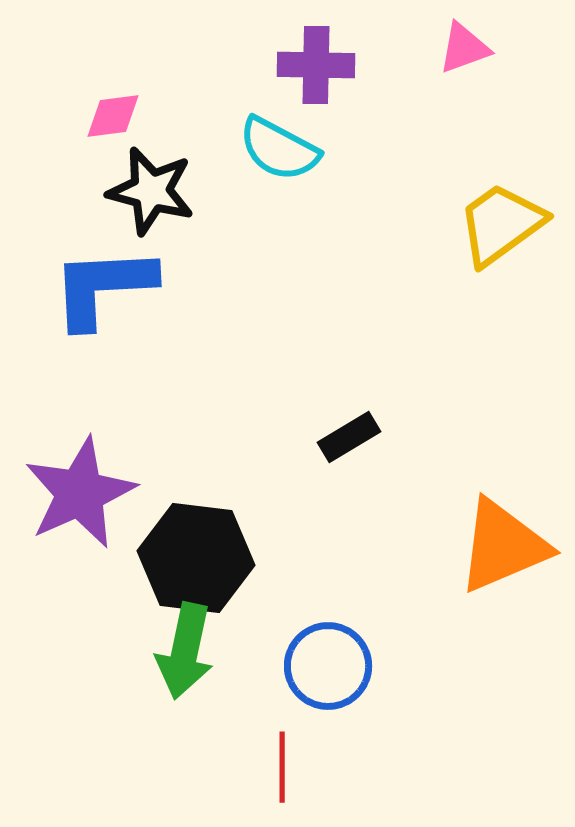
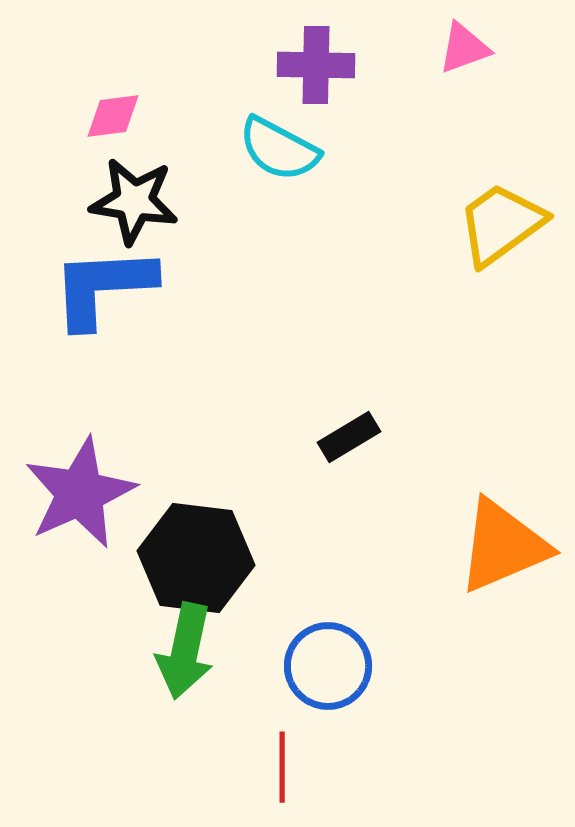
black star: moved 17 px left, 10 px down; rotated 6 degrees counterclockwise
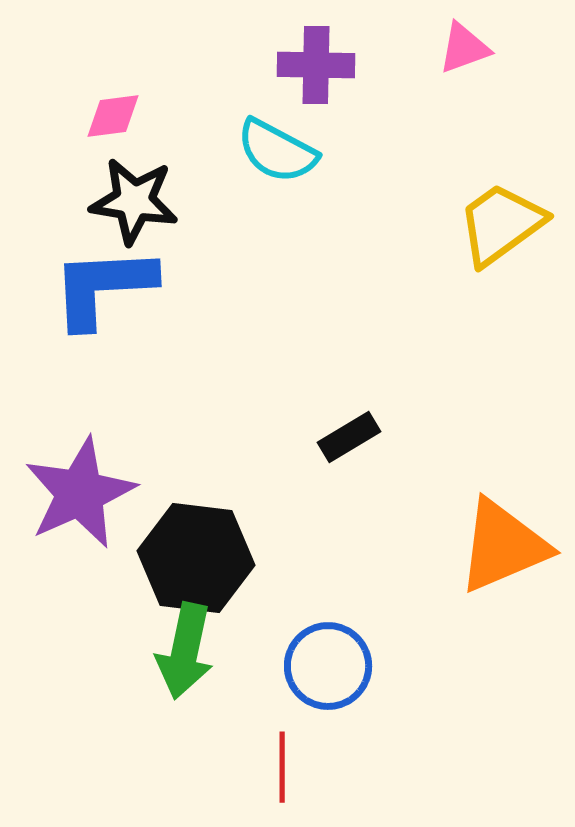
cyan semicircle: moved 2 px left, 2 px down
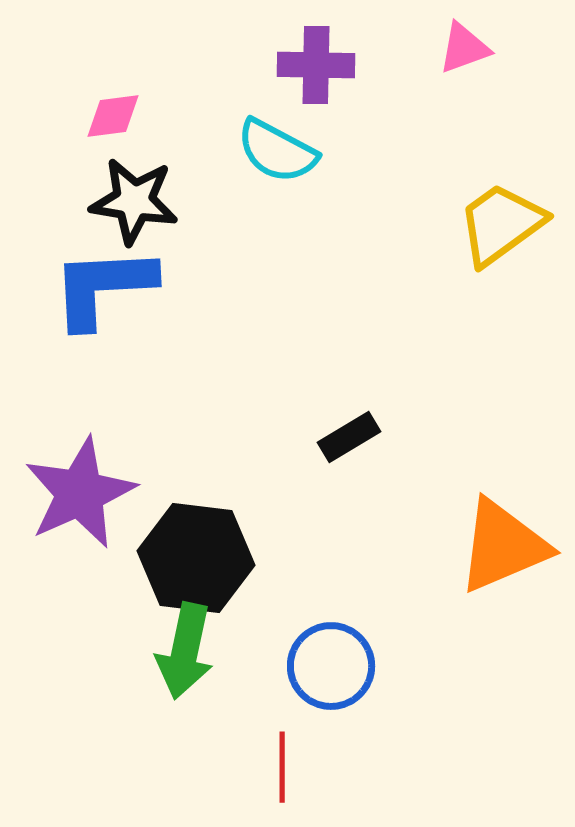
blue circle: moved 3 px right
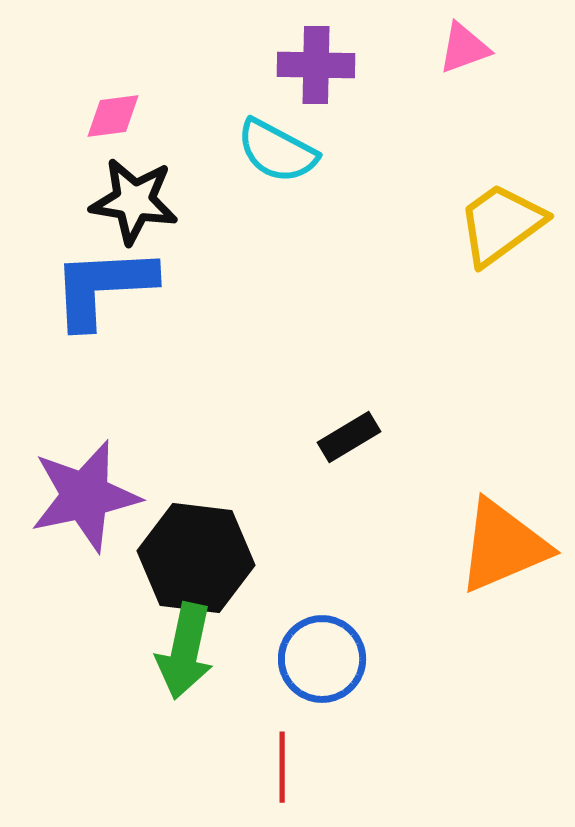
purple star: moved 5 px right, 3 px down; rotated 12 degrees clockwise
blue circle: moved 9 px left, 7 px up
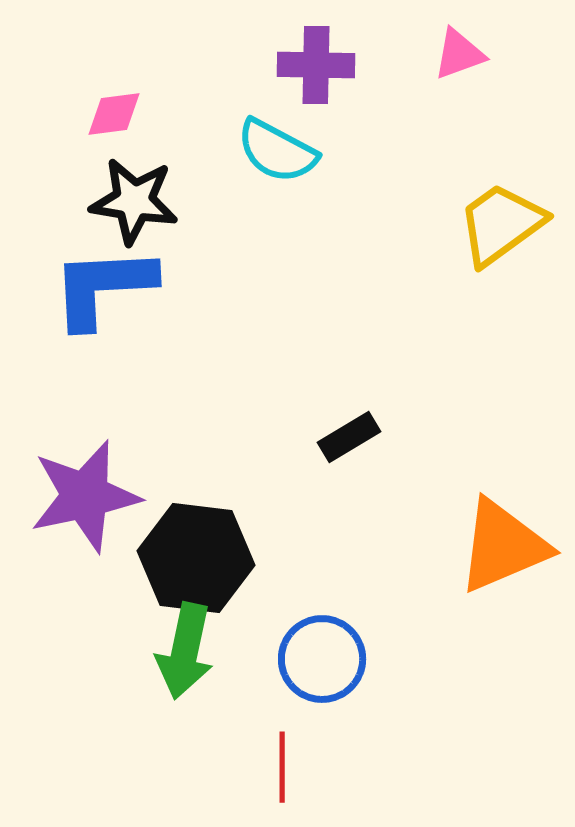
pink triangle: moved 5 px left, 6 px down
pink diamond: moved 1 px right, 2 px up
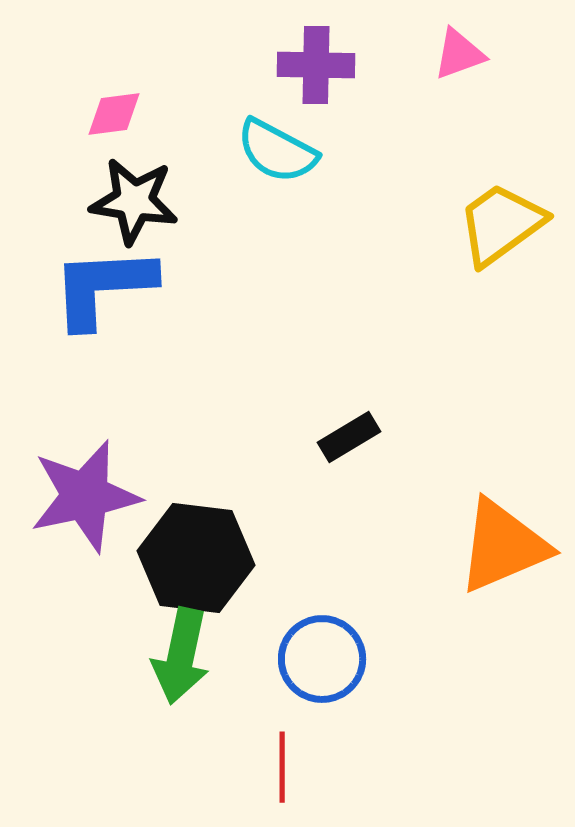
green arrow: moved 4 px left, 5 px down
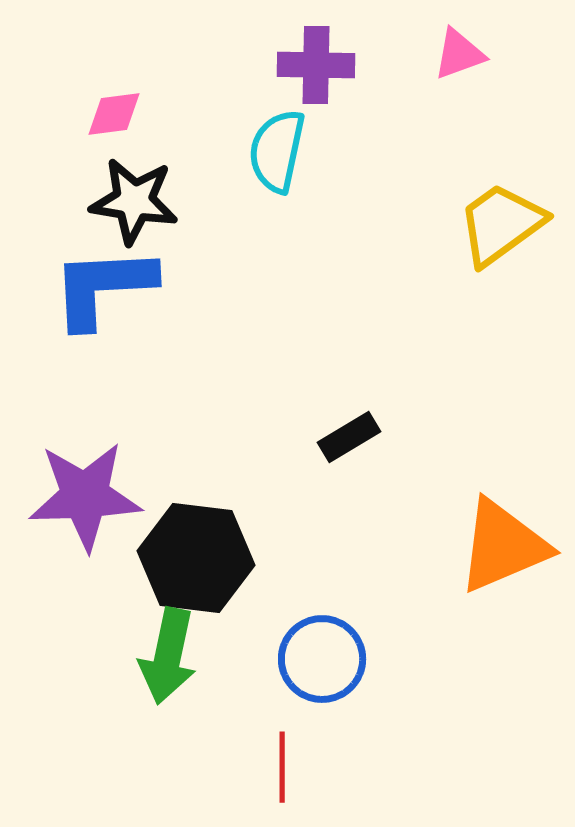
cyan semicircle: rotated 74 degrees clockwise
purple star: rotated 10 degrees clockwise
green arrow: moved 13 px left
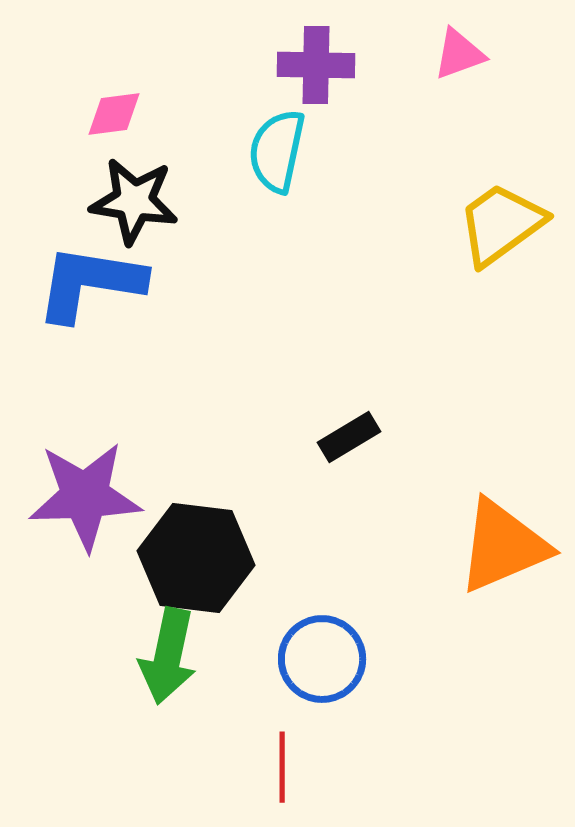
blue L-shape: moved 13 px left, 4 px up; rotated 12 degrees clockwise
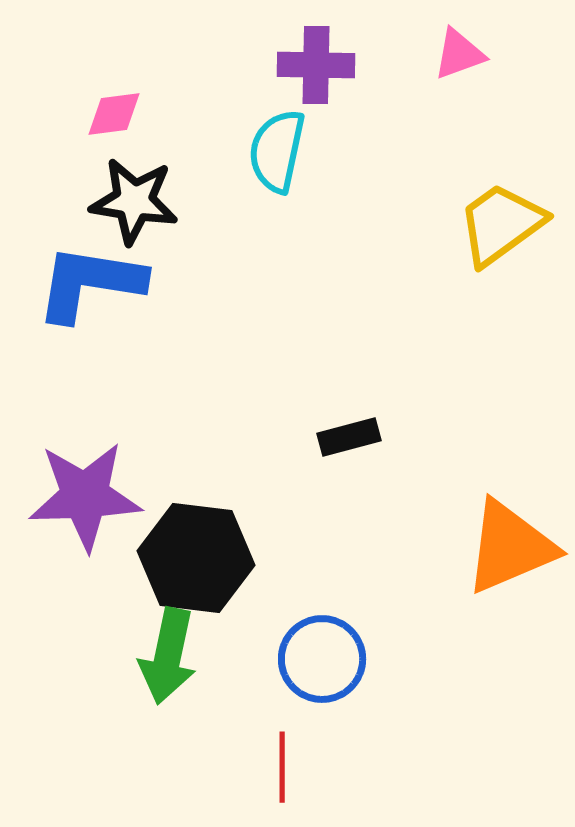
black rectangle: rotated 16 degrees clockwise
orange triangle: moved 7 px right, 1 px down
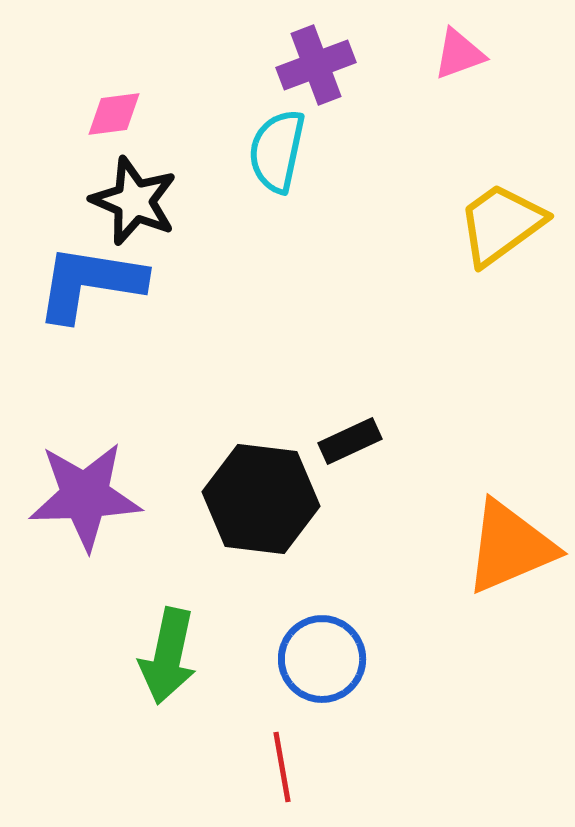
purple cross: rotated 22 degrees counterclockwise
black star: rotated 14 degrees clockwise
black rectangle: moved 1 px right, 4 px down; rotated 10 degrees counterclockwise
black hexagon: moved 65 px right, 59 px up
red line: rotated 10 degrees counterclockwise
